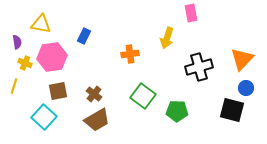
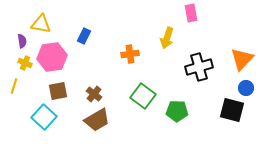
purple semicircle: moved 5 px right, 1 px up
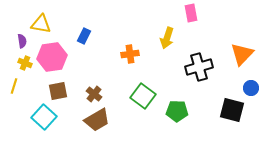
orange triangle: moved 5 px up
blue circle: moved 5 px right
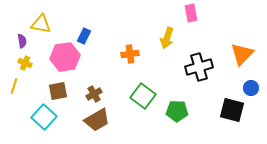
pink hexagon: moved 13 px right
brown cross: rotated 21 degrees clockwise
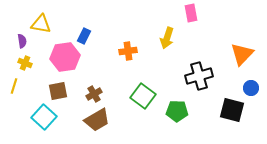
orange cross: moved 2 px left, 3 px up
black cross: moved 9 px down
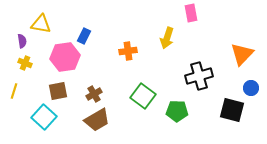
yellow line: moved 5 px down
